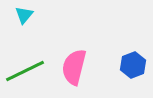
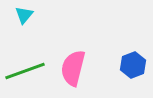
pink semicircle: moved 1 px left, 1 px down
green line: rotated 6 degrees clockwise
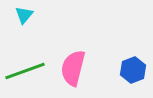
blue hexagon: moved 5 px down
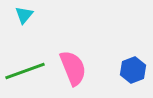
pink semicircle: rotated 144 degrees clockwise
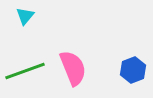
cyan triangle: moved 1 px right, 1 px down
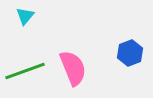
blue hexagon: moved 3 px left, 17 px up
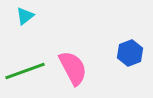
cyan triangle: rotated 12 degrees clockwise
pink semicircle: rotated 6 degrees counterclockwise
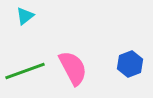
blue hexagon: moved 11 px down
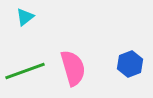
cyan triangle: moved 1 px down
pink semicircle: rotated 12 degrees clockwise
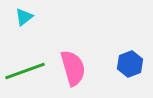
cyan triangle: moved 1 px left
